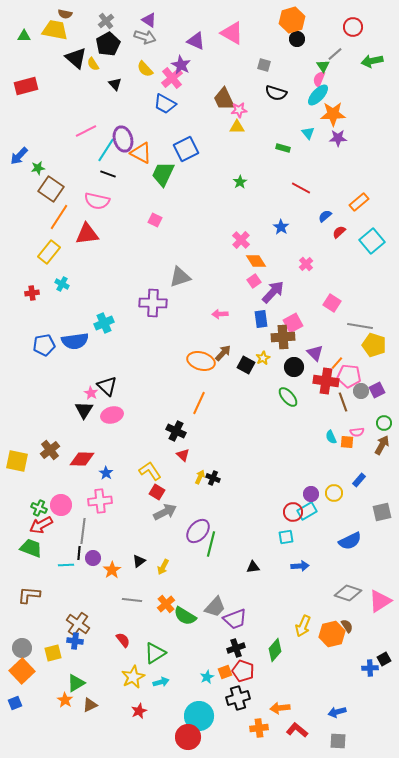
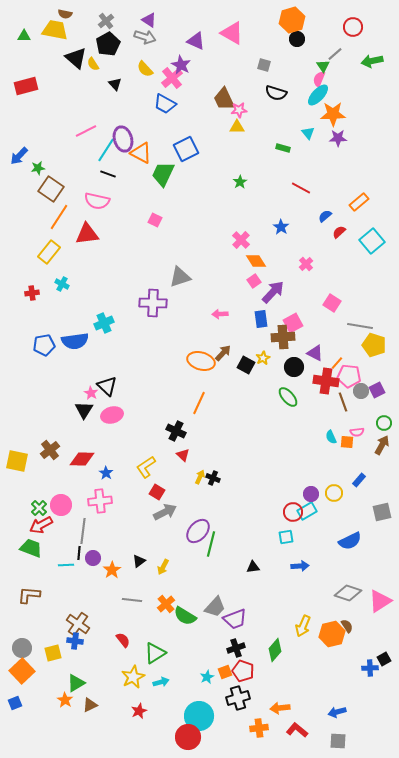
purple triangle at (315, 353): rotated 18 degrees counterclockwise
yellow L-shape at (150, 471): moved 4 px left, 4 px up; rotated 90 degrees counterclockwise
green cross at (39, 508): rotated 21 degrees clockwise
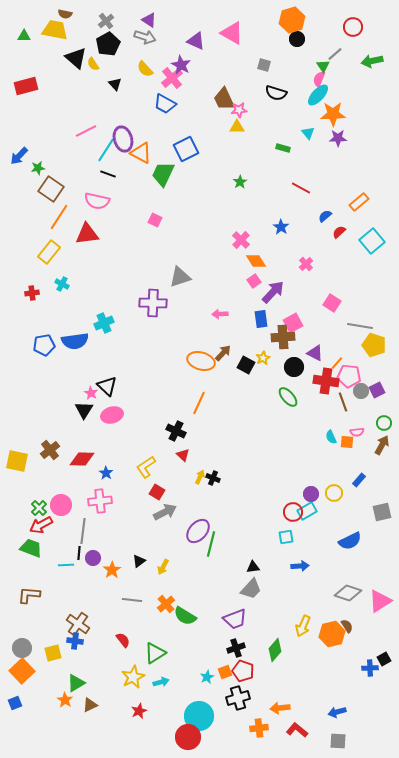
gray trapezoid at (215, 607): moved 36 px right, 18 px up
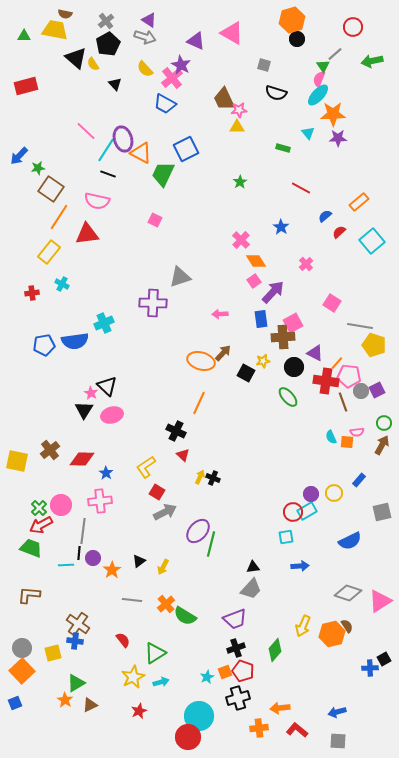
pink line at (86, 131): rotated 70 degrees clockwise
yellow star at (263, 358): moved 3 px down; rotated 16 degrees clockwise
black square at (246, 365): moved 8 px down
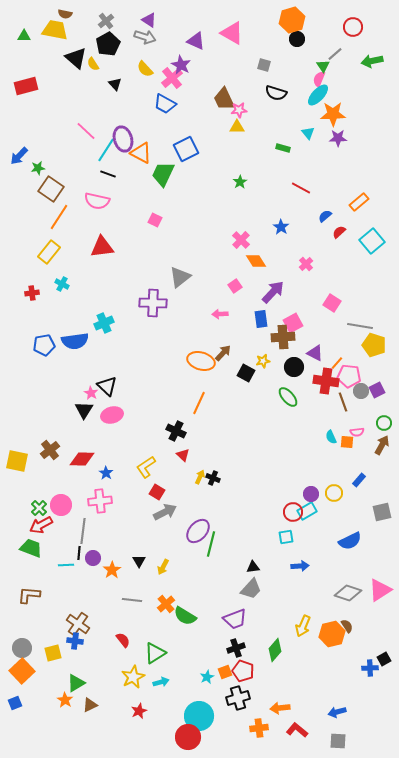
red triangle at (87, 234): moved 15 px right, 13 px down
gray triangle at (180, 277): rotated 20 degrees counterclockwise
pink square at (254, 281): moved 19 px left, 5 px down
black triangle at (139, 561): rotated 24 degrees counterclockwise
pink triangle at (380, 601): moved 11 px up
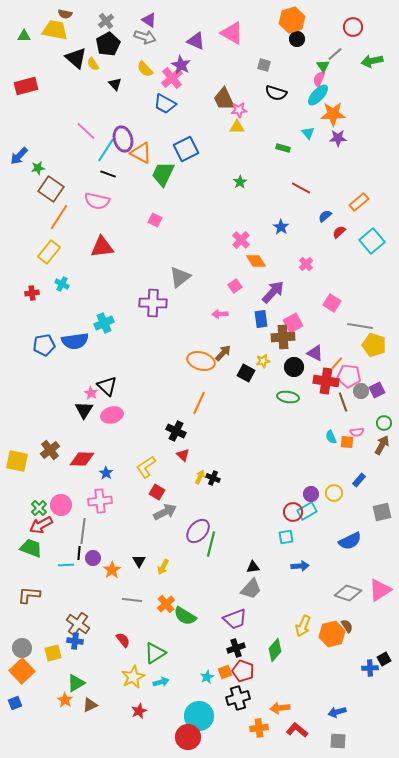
green ellipse at (288, 397): rotated 40 degrees counterclockwise
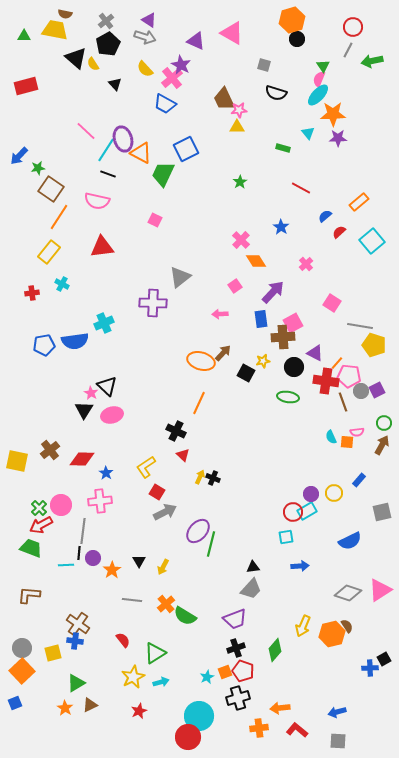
gray line at (335, 54): moved 13 px right, 4 px up; rotated 21 degrees counterclockwise
orange star at (65, 700): moved 8 px down
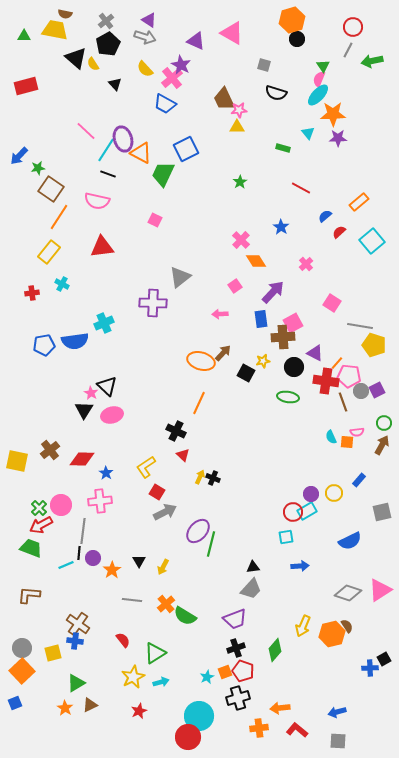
cyan line at (66, 565): rotated 21 degrees counterclockwise
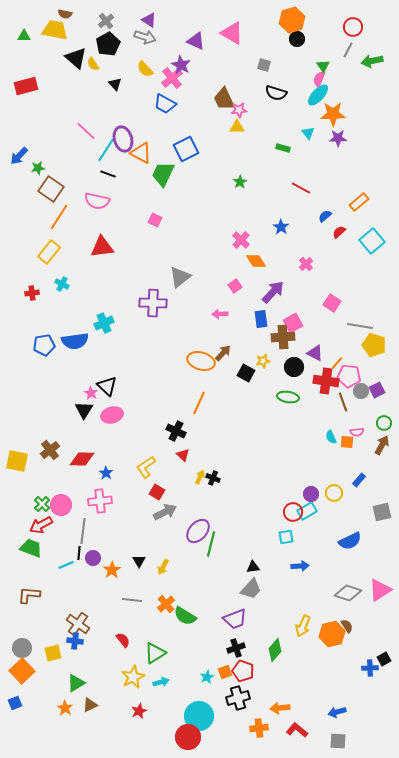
green cross at (39, 508): moved 3 px right, 4 px up
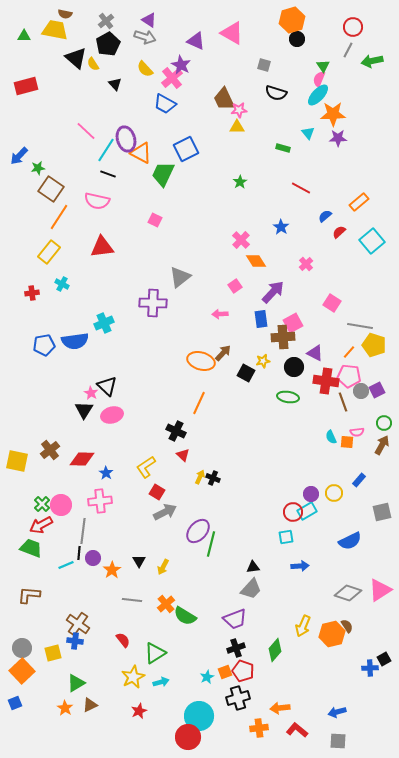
purple ellipse at (123, 139): moved 3 px right
orange line at (337, 363): moved 12 px right, 11 px up
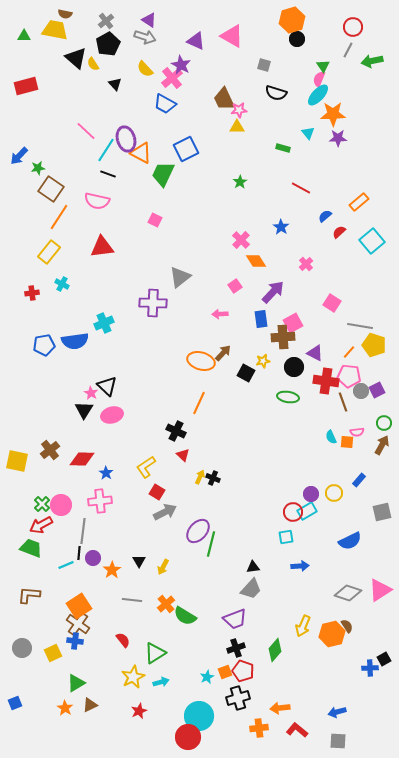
pink triangle at (232, 33): moved 3 px down
yellow square at (53, 653): rotated 12 degrees counterclockwise
orange square at (22, 671): moved 57 px right, 65 px up; rotated 10 degrees clockwise
